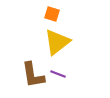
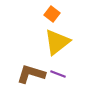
orange square: rotated 21 degrees clockwise
brown L-shape: moved 2 px left, 1 px up; rotated 116 degrees clockwise
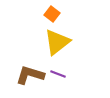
brown L-shape: moved 1 px left, 1 px down
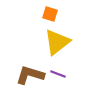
orange square: moved 2 px left; rotated 21 degrees counterclockwise
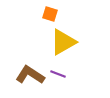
yellow triangle: moved 6 px right; rotated 8 degrees clockwise
brown L-shape: rotated 16 degrees clockwise
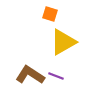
purple line: moved 2 px left, 2 px down
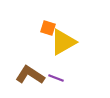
orange square: moved 2 px left, 14 px down
purple line: moved 2 px down
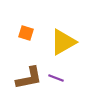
orange square: moved 22 px left, 5 px down
brown L-shape: moved 1 px left, 3 px down; rotated 136 degrees clockwise
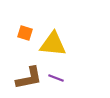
orange square: moved 1 px left
yellow triangle: moved 10 px left, 2 px down; rotated 36 degrees clockwise
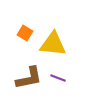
orange square: rotated 14 degrees clockwise
purple line: moved 2 px right
